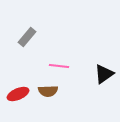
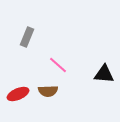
gray rectangle: rotated 18 degrees counterclockwise
pink line: moved 1 px left, 1 px up; rotated 36 degrees clockwise
black triangle: rotated 40 degrees clockwise
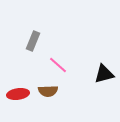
gray rectangle: moved 6 px right, 4 px down
black triangle: rotated 20 degrees counterclockwise
red ellipse: rotated 15 degrees clockwise
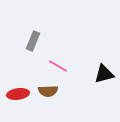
pink line: moved 1 px down; rotated 12 degrees counterclockwise
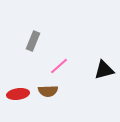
pink line: moved 1 px right; rotated 72 degrees counterclockwise
black triangle: moved 4 px up
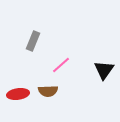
pink line: moved 2 px right, 1 px up
black triangle: rotated 40 degrees counterclockwise
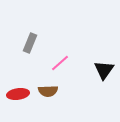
gray rectangle: moved 3 px left, 2 px down
pink line: moved 1 px left, 2 px up
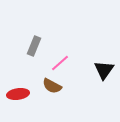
gray rectangle: moved 4 px right, 3 px down
brown semicircle: moved 4 px right, 5 px up; rotated 30 degrees clockwise
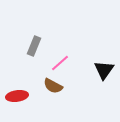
brown semicircle: moved 1 px right
red ellipse: moved 1 px left, 2 px down
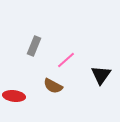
pink line: moved 6 px right, 3 px up
black triangle: moved 3 px left, 5 px down
red ellipse: moved 3 px left; rotated 15 degrees clockwise
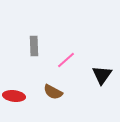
gray rectangle: rotated 24 degrees counterclockwise
black triangle: moved 1 px right
brown semicircle: moved 6 px down
